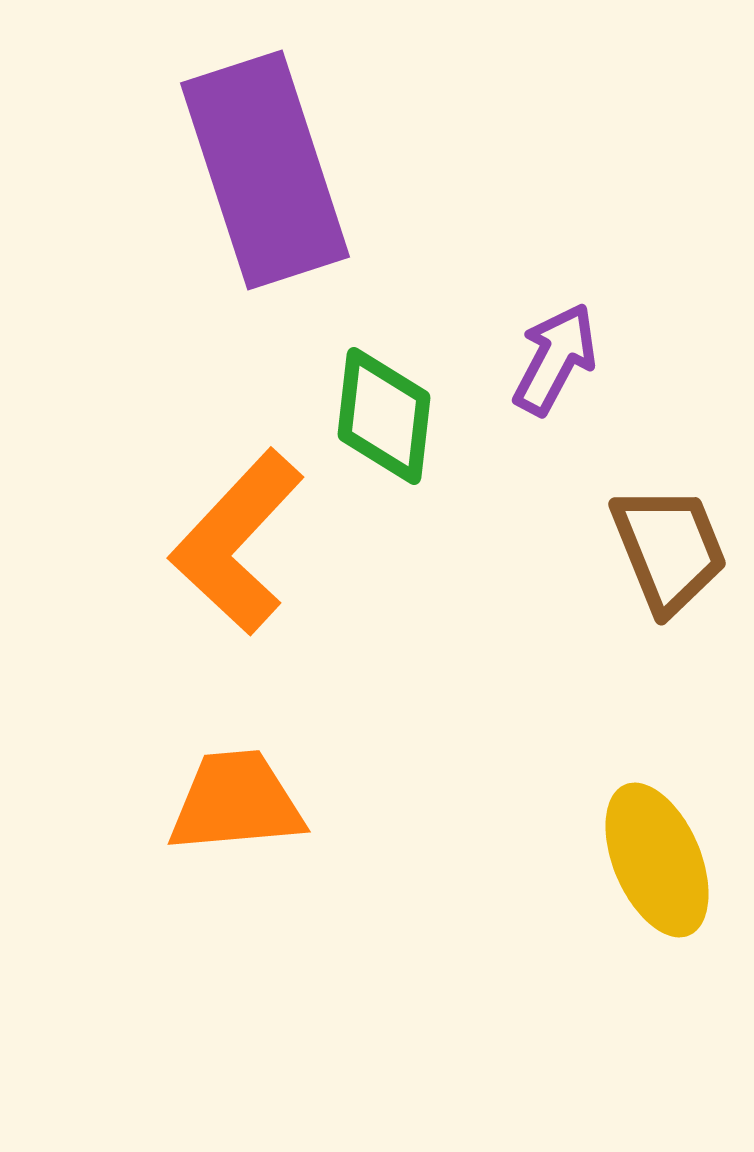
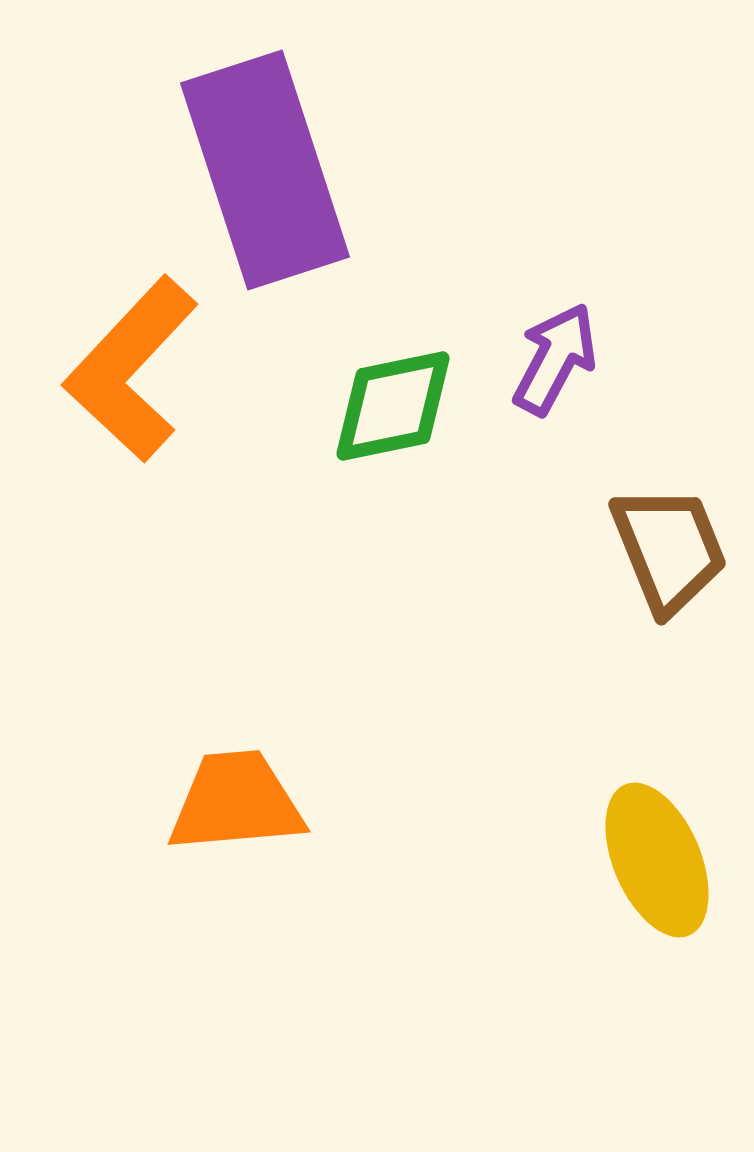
green diamond: moved 9 px right, 10 px up; rotated 72 degrees clockwise
orange L-shape: moved 106 px left, 173 px up
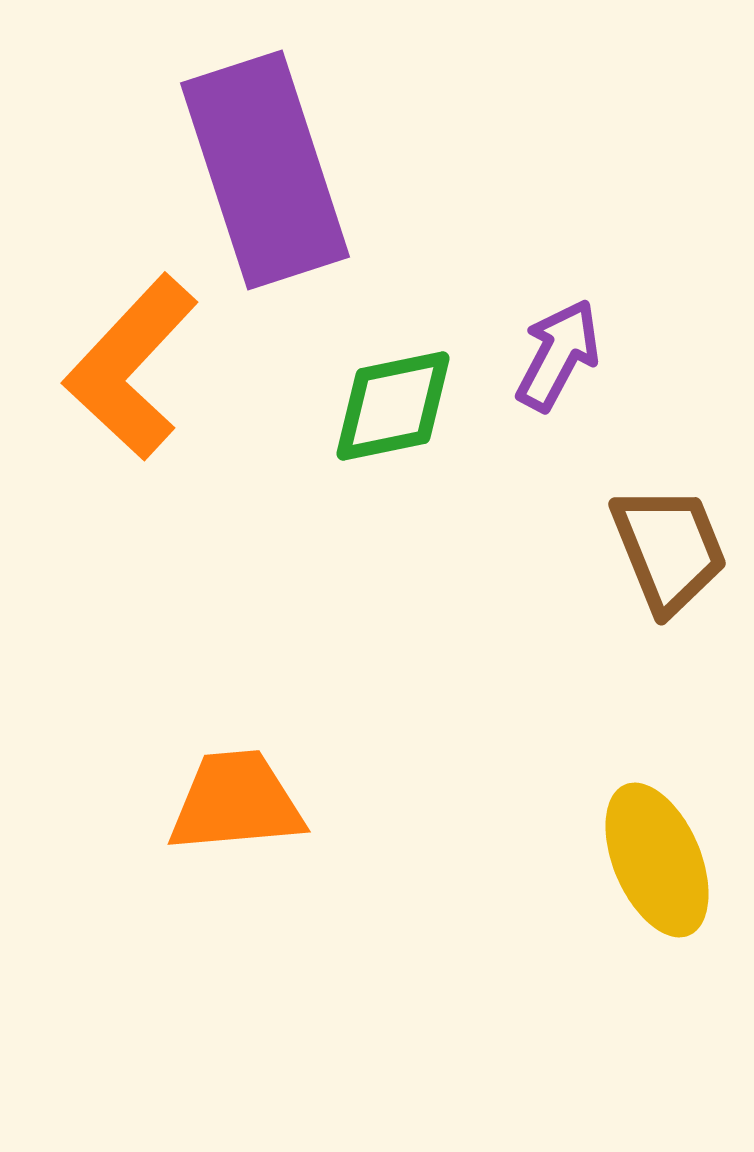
purple arrow: moved 3 px right, 4 px up
orange L-shape: moved 2 px up
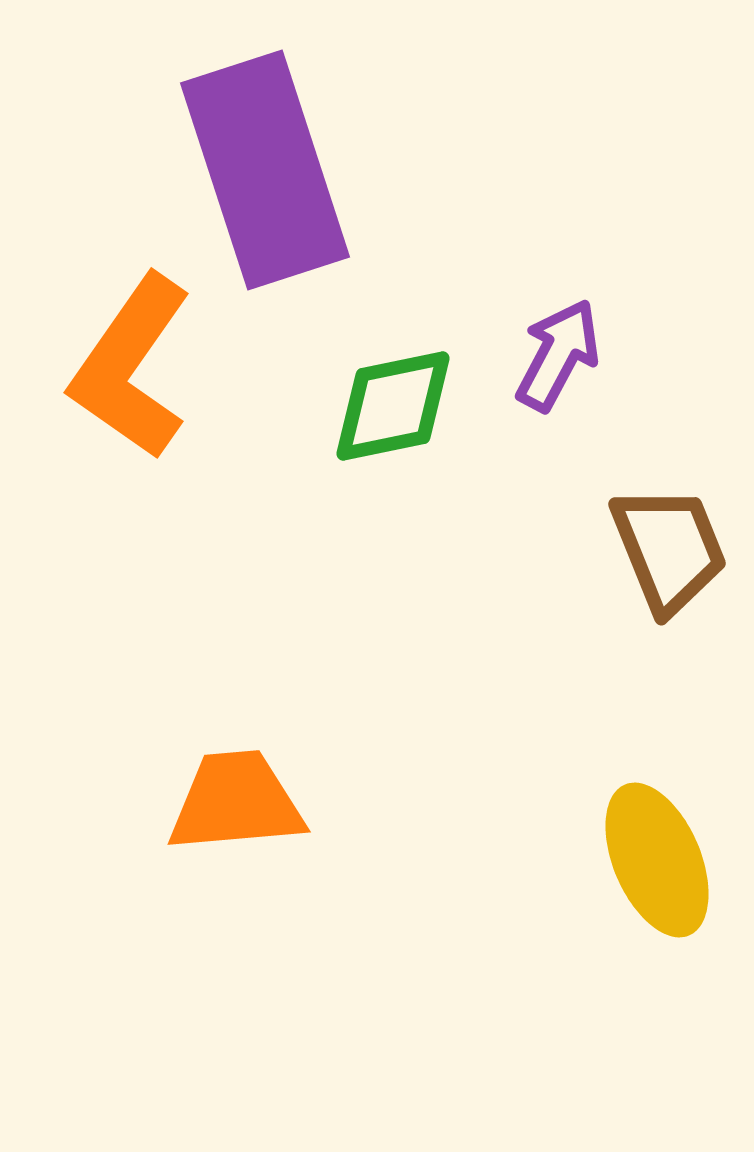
orange L-shape: rotated 8 degrees counterclockwise
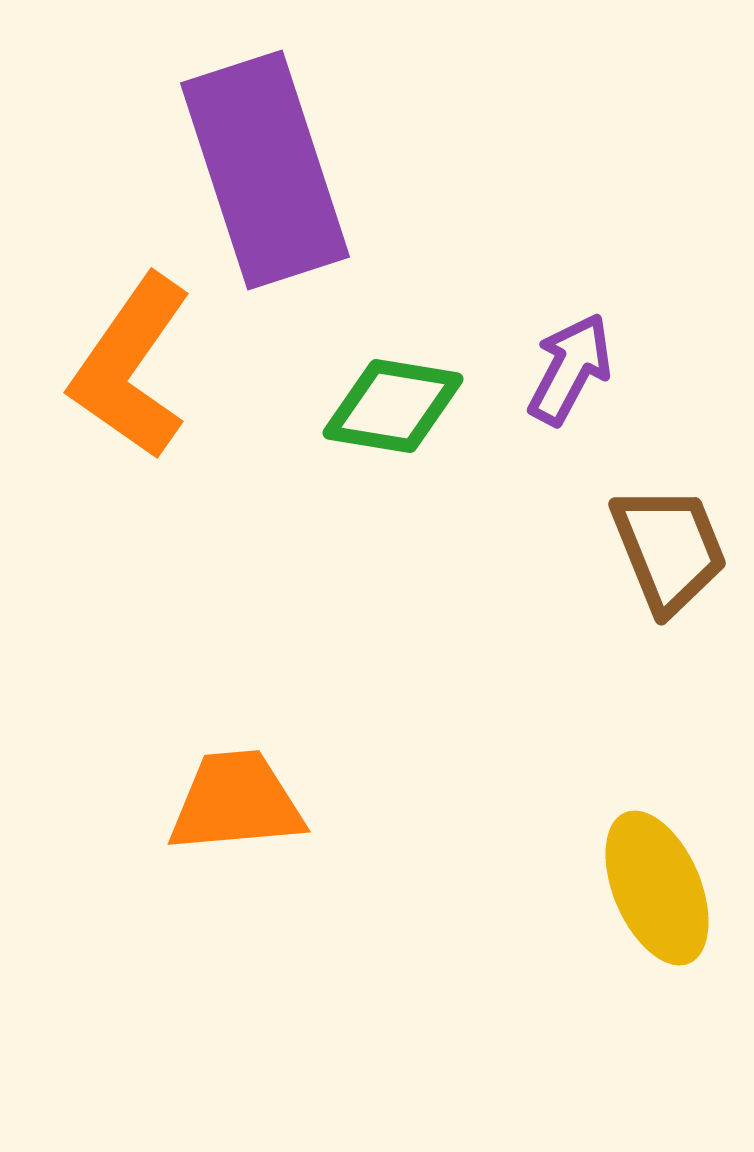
purple arrow: moved 12 px right, 14 px down
green diamond: rotated 21 degrees clockwise
yellow ellipse: moved 28 px down
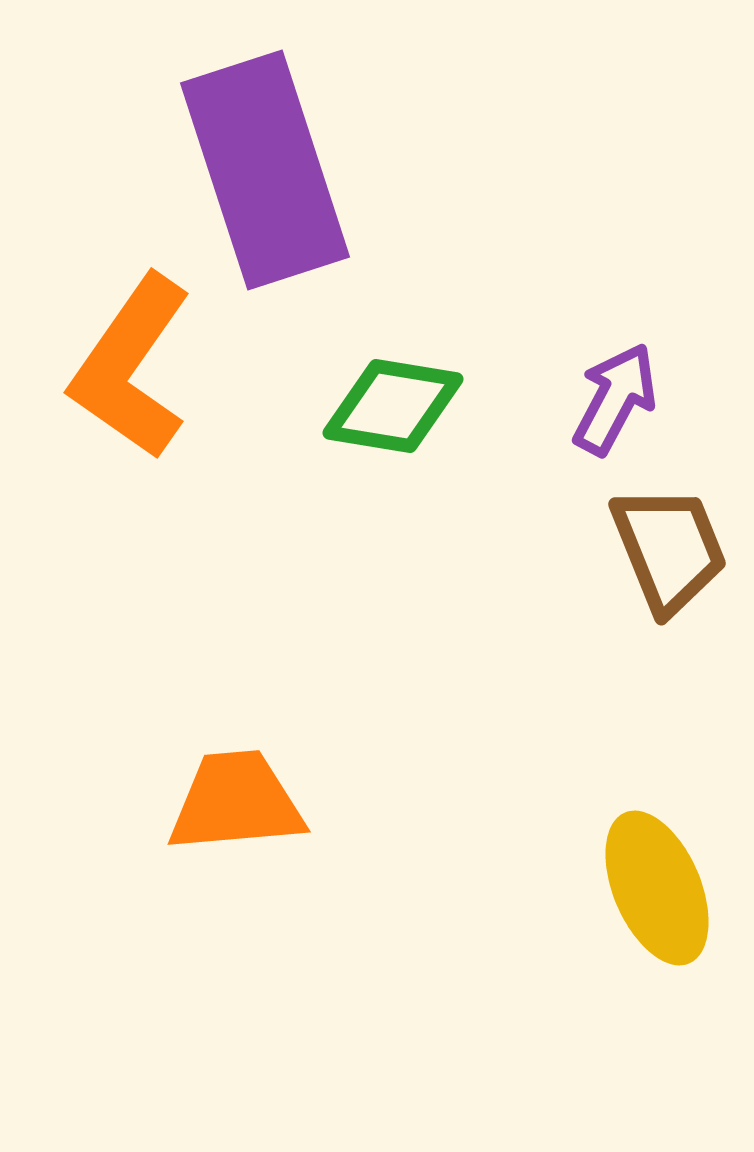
purple arrow: moved 45 px right, 30 px down
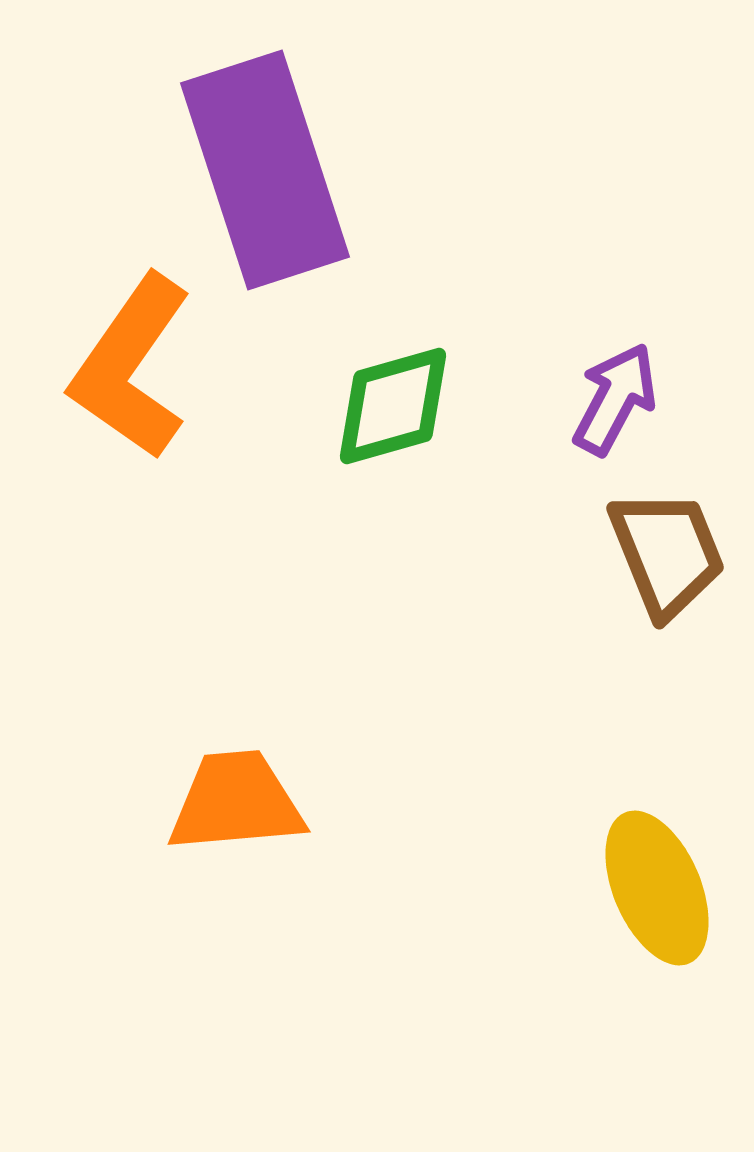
green diamond: rotated 25 degrees counterclockwise
brown trapezoid: moved 2 px left, 4 px down
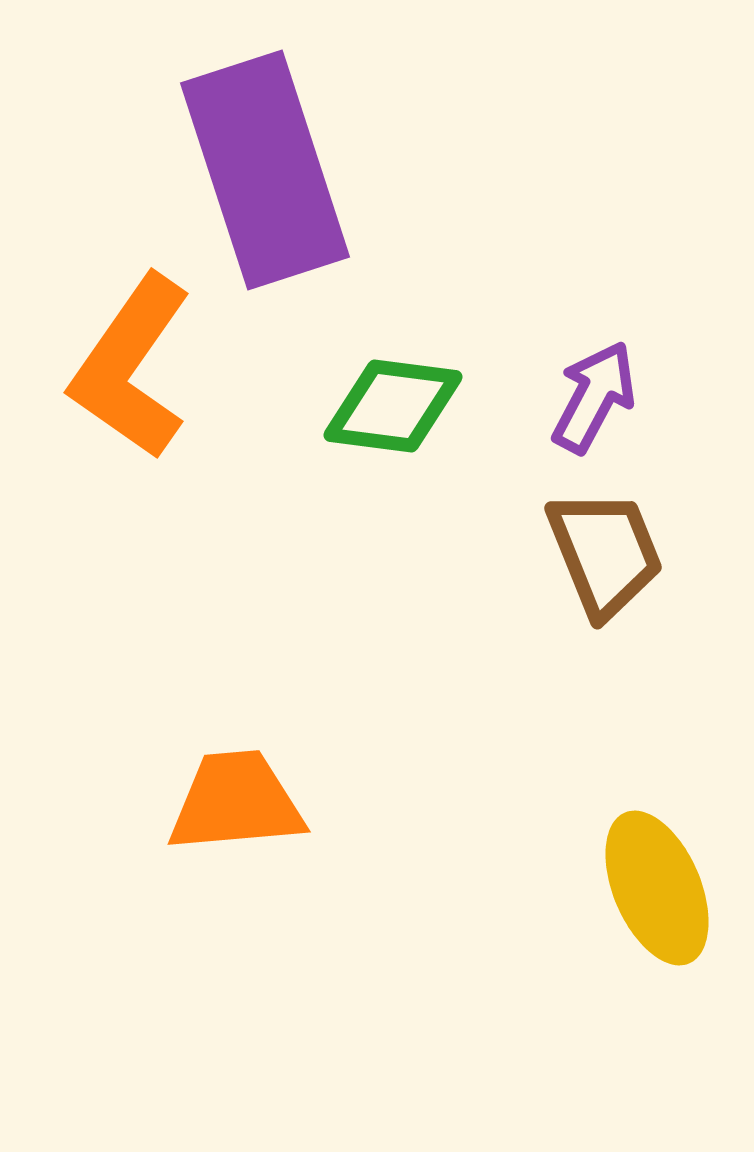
purple arrow: moved 21 px left, 2 px up
green diamond: rotated 23 degrees clockwise
brown trapezoid: moved 62 px left
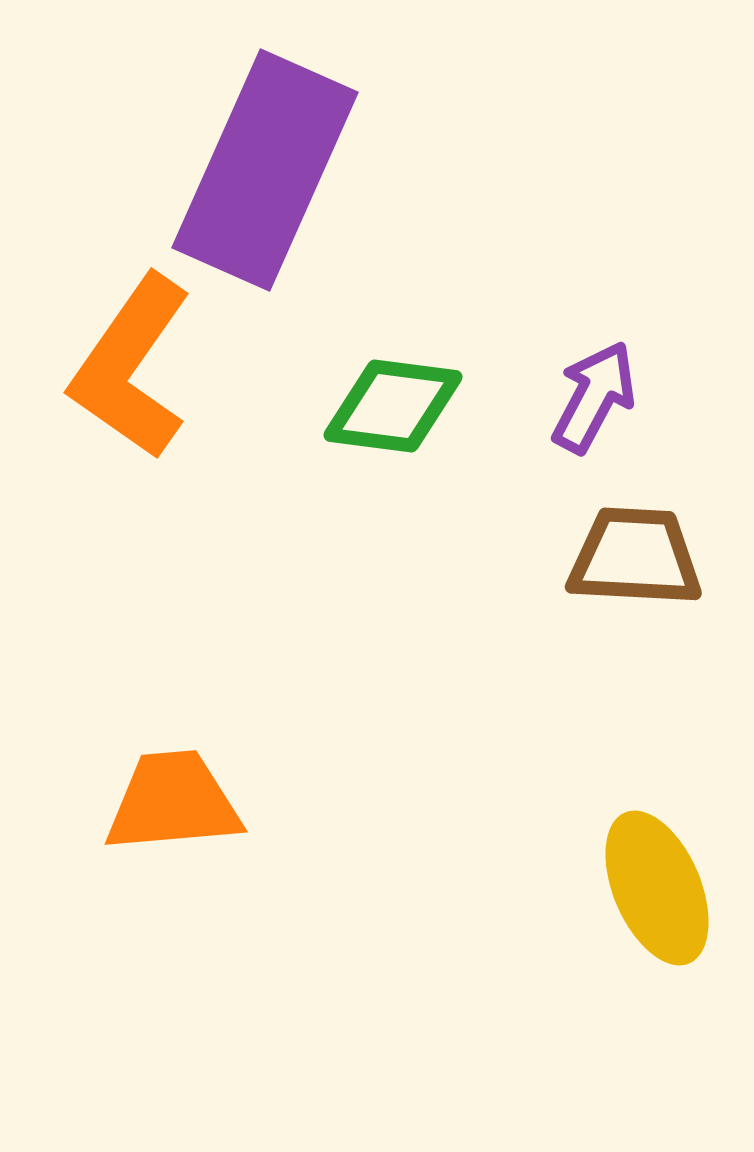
purple rectangle: rotated 42 degrees clockwise
brown trapezoid: moved 30 px right, 4 px down; rotated 65 degrees counterclockwise
orange trapezoid: moved 63 px left
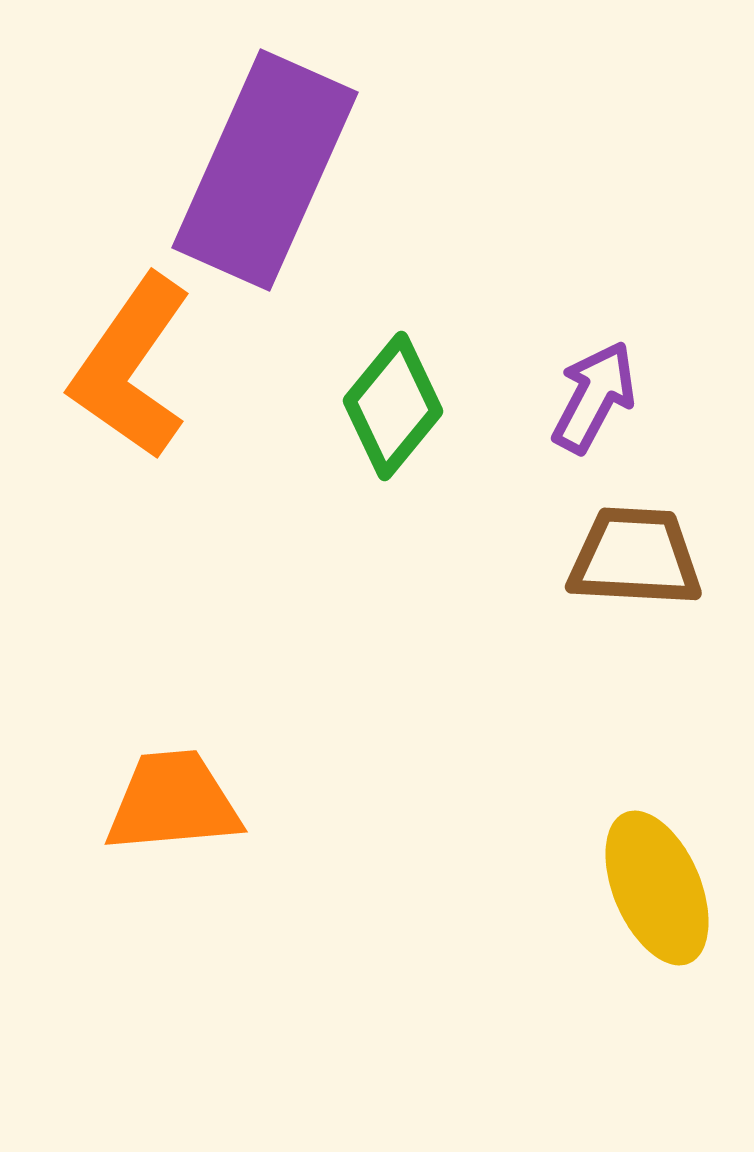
green diamond: rotated 58 degrees counterclockwise
